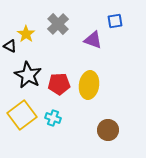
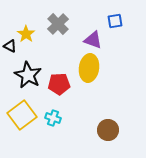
yellow ellipse: moved 17 px up
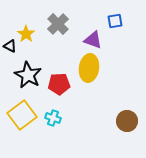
brown circle: moved 19 px right, 9 px up
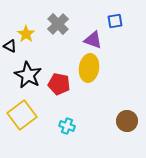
red pentagon: rotated 15 degrees clockwise
cyan cross: moved 14 px right, 8 px down
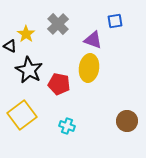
black star: moved 1 px right, 5 px up
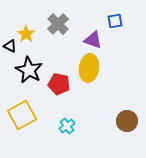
yellow square: rotated 8 degrees clockwise
cyan cross: rotated 35 degrees clockwise
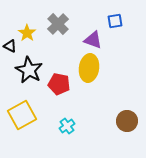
yellow star: moved 1 px right, 1 px up
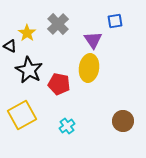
purple triangle: rotated 36 degrees clockwise
brown circle: moved 4 px left
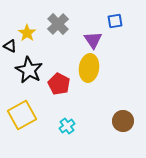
red pentagon: rotated 15 degrees clockwise
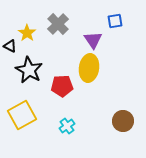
red pentagon: moved 3 px right, 2 px down; rotated 30 degrees counterclockwise
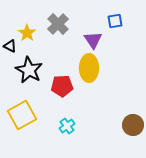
yellow ellipse: rotated 8 degrees counterclockwise
brown circle: moved 10 px right, 4 px down
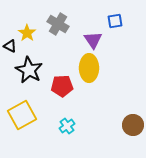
gray cross: rotated 15 degrees counterclockwise
